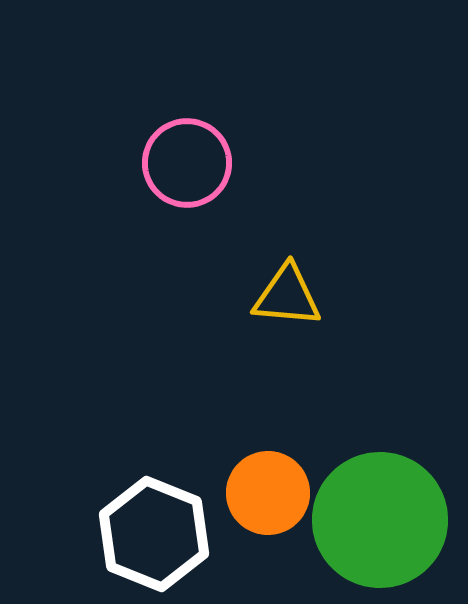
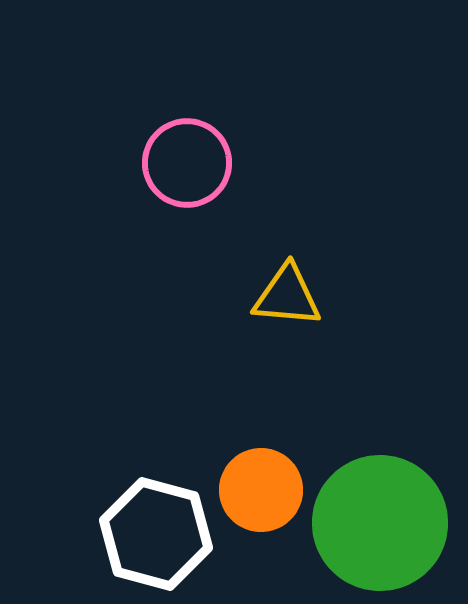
orange circle: moved 7 px left, 3 px up
green circle: moved 3 px down
white hexagon: moved 2 px right; rotated 7 degrees counterclockwise
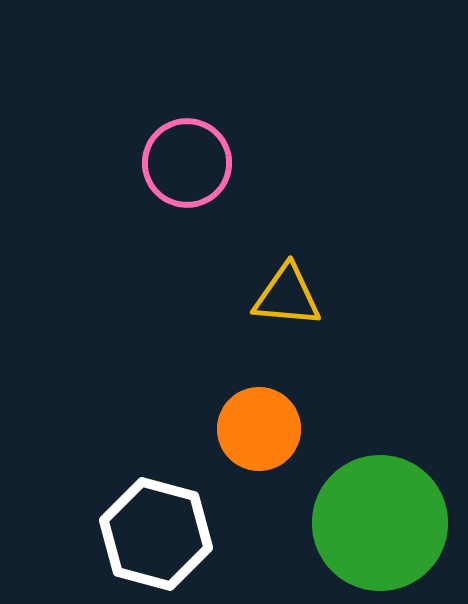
orange circle: moved 2 px left, 61 px up
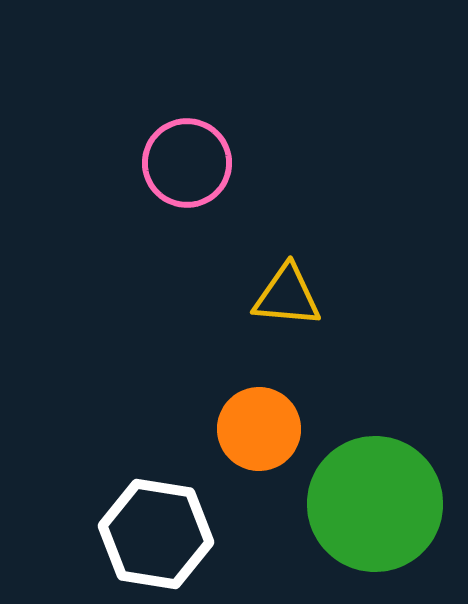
green circle: moved 5 px left, 19 px up
white hexagon: rotated 6 degrees counterclockwise
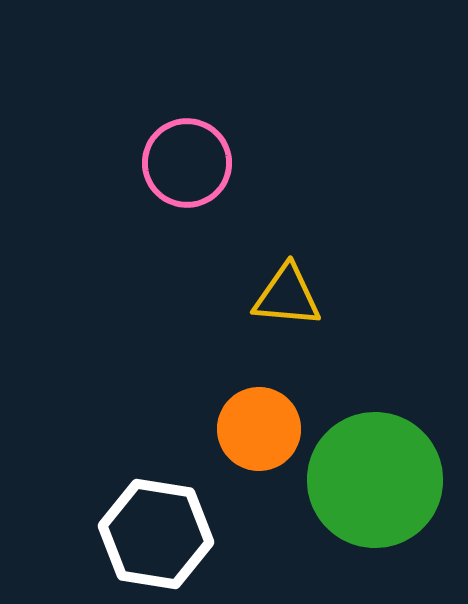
green circle: moved 24 px up
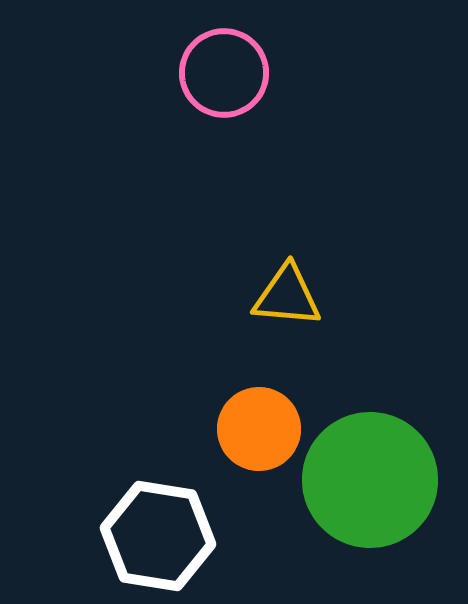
pink circle: moved 37 px right, 90 px up
green circle: moved 5 px left
white hexagon: moved 2 px right, 2 px down
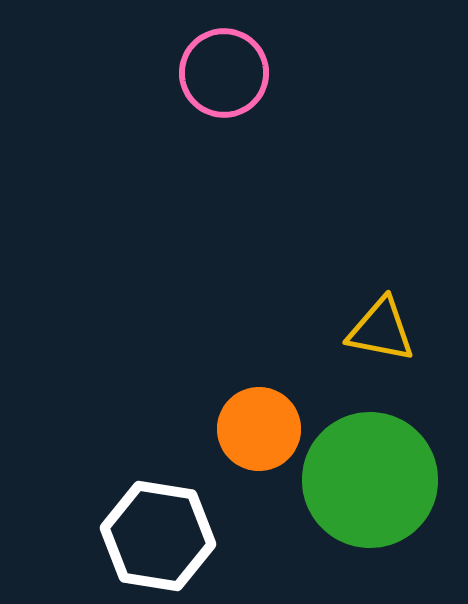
yellow triangle: moved 94 px right, 34 px down; rotated 6 degrees clockwise
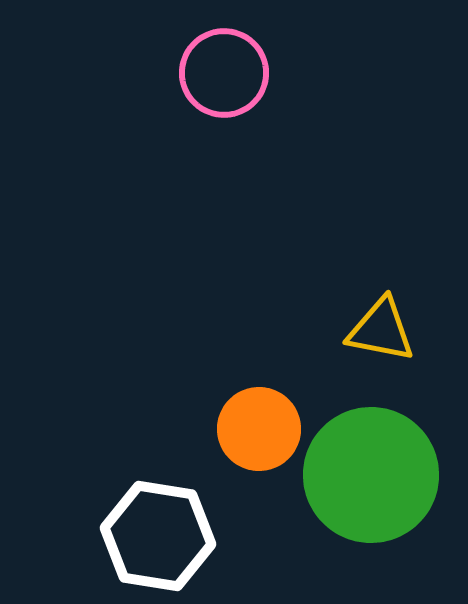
green circle: moved 1 px right, 5 px up
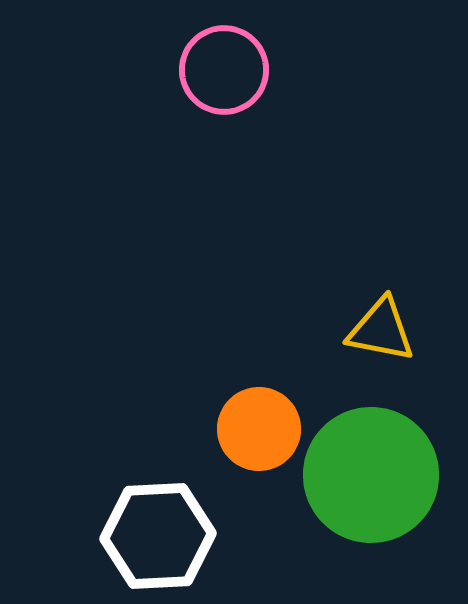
pink circle: moved 3 px up
white hexagon: rotated 12 degrees counterclockwise
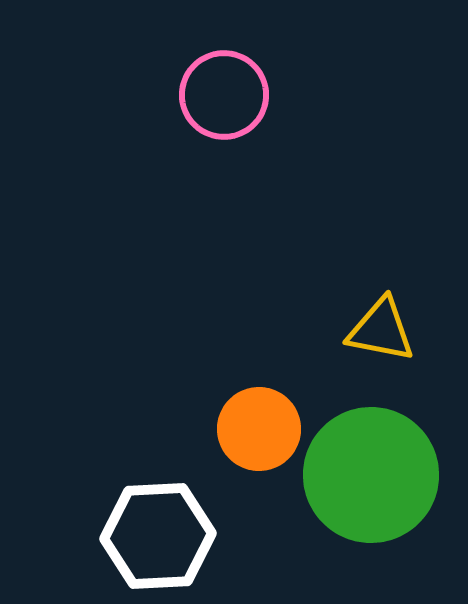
pink circle: moved 25 px down
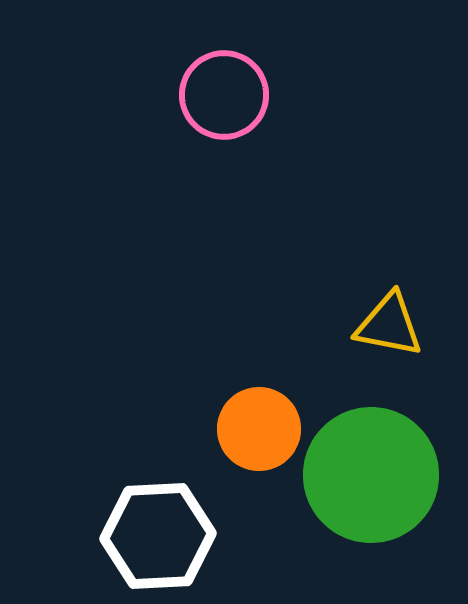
yellow triangle: moved 8 px right, 5 px up
